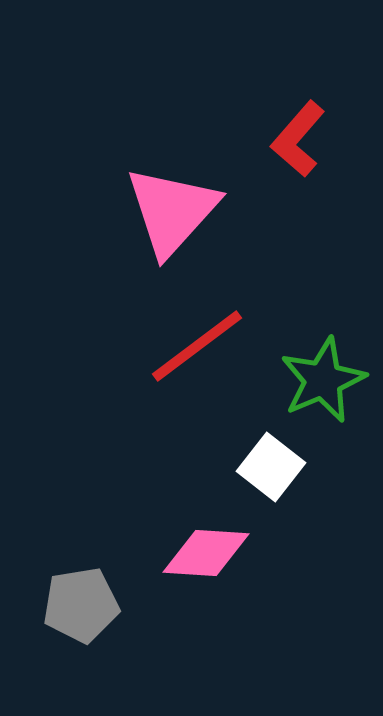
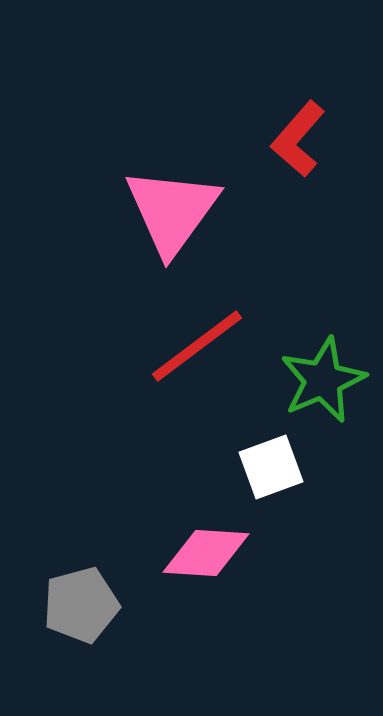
pink triangle: rotated 6 degrees counterclockwise
white square: rotated 32 degrees clockwise
gray pentagon: rotated 6 degrees counterclockwise
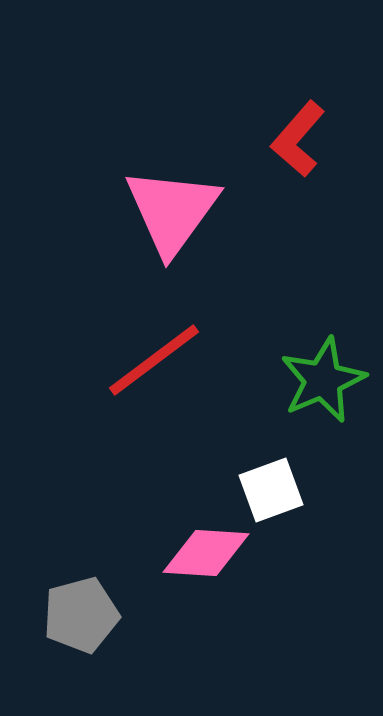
red line: moved 43 px left, 14 px down
white square: moved 23 px down
gray pentagon: moved 10 px down
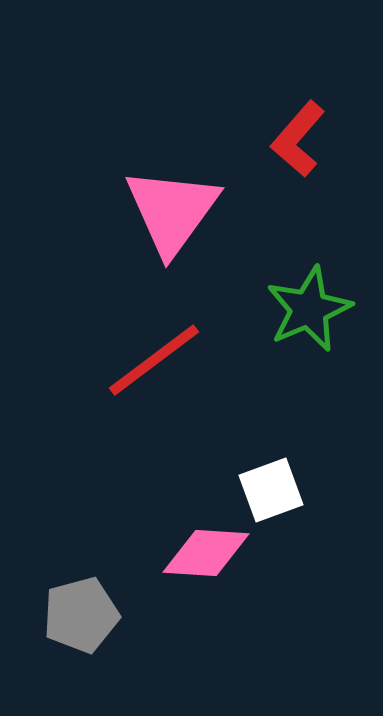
green star: moved 14 px left, 71 px up
